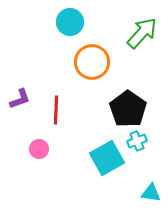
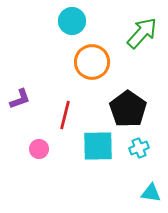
cyan circle: moved 2 px right, 1 px up
red line: moved 9 px right, 5 px down; rotated 12 degrees clockwise
cyan cross: moved 2 px right, 7 px down
cyan square: moved 9 px left, 12 px up; rotated 28 degrees clockwise
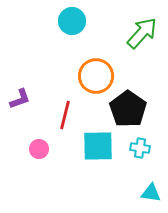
orange circle: moved 4 px right, 14 px down
cyan cross: moved 1 px right; rotated 30 degrees clockwise
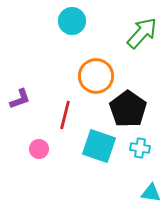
cyan square: moved 1 px right; rotated 20 degrees clockwise
